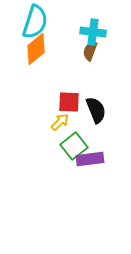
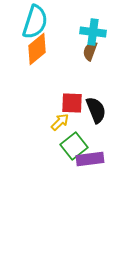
orange diamond: moved 1 px right
red square: moved 3 px right, 1 px down
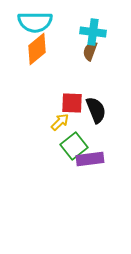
cyan semicircle: rotated 72 degrees clockwise
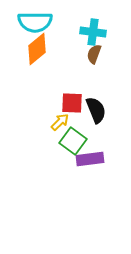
brown semicircle: moved 4 px right, 3 px down
green square: moved 1 px left, 5 px up; rotated 16 degrees counterclockwise
